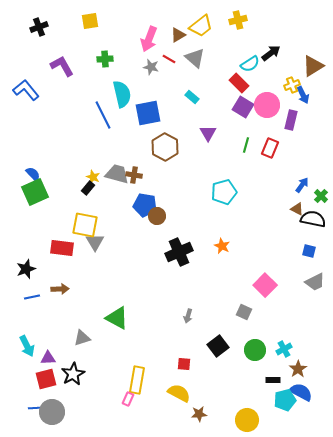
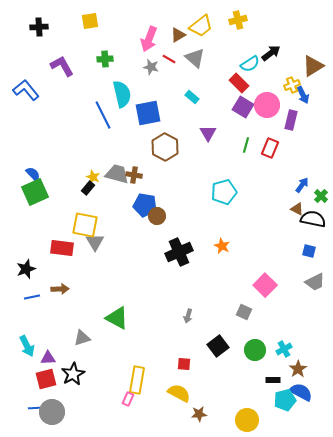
black cross at (39, 27): rotated 18 degrees clockwise
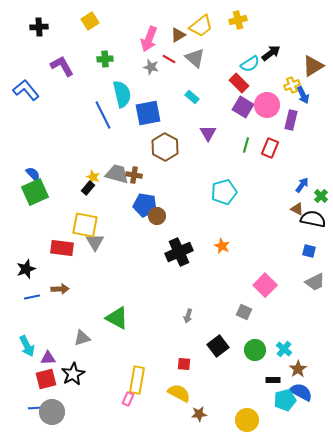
yellow square at (90, 21): rotated 24 degrees counterclockwise
cyan cross at (284, 349): rotated 21 degrees counterclockwise
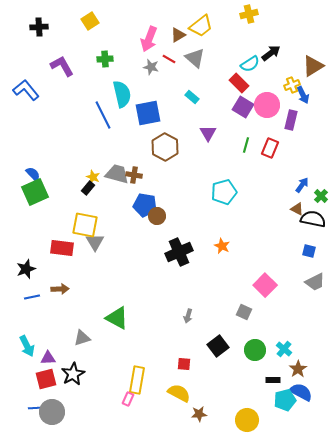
yellow cross at (238, 20): moved 11 px right, 6 px up
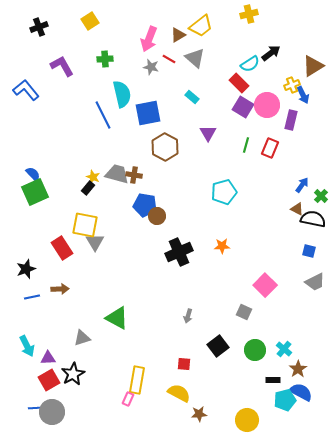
black cross at (39, 27): rotated 18 degrees counterclockwise
orange star at (222, 246): rotated 28 degrees counterclockwise
red rectangle at (62, 248): rotated 50 degrees clockwise
red square at (46, 379): moved 3 px right, 1 px down; rotated 15 degrees counterclockwise
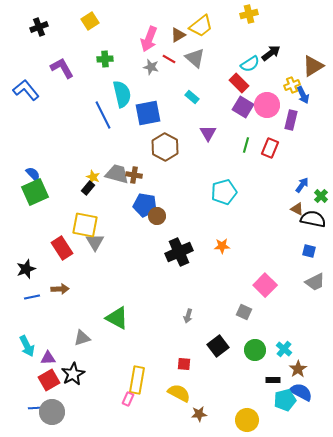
purple L-shape at (62, 66): moved 2 px down
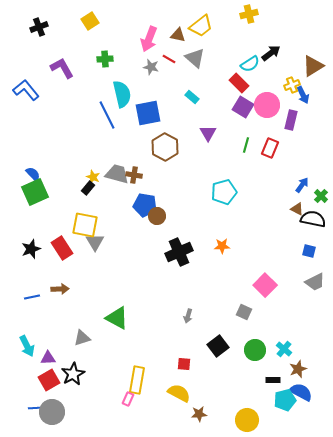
brown triangle at (178, 35): rotated 42 degrees clockwise
blue line at (103, 115): moved 4 px right
black star at (26, 269): moved 5 px right, 20 px up
brown star at (298, 369): rotated 12 degrees clockwise
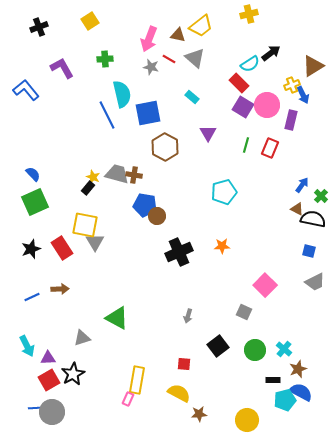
green square at (35, 192): moved 10 px down
blue line at (32, 297): rotated 14 degrees counterclockwise
